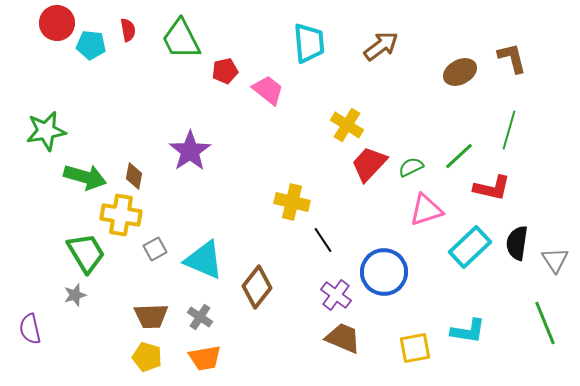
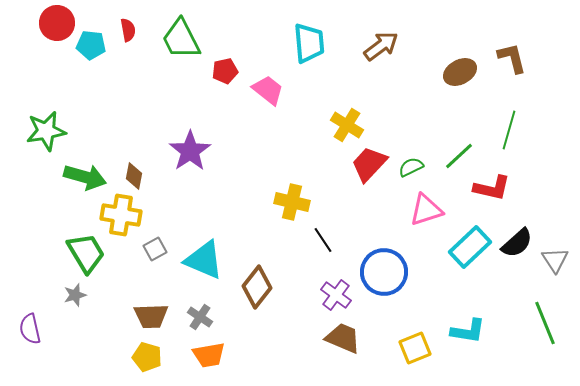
black semicircle at (517, 243): rotated 140 degrees counterclockwise
yellow square at (415, 348): rotated 12 degrees counterclockwise
orange trapezoid at (205, 358): moved 4 px right, 3 px up
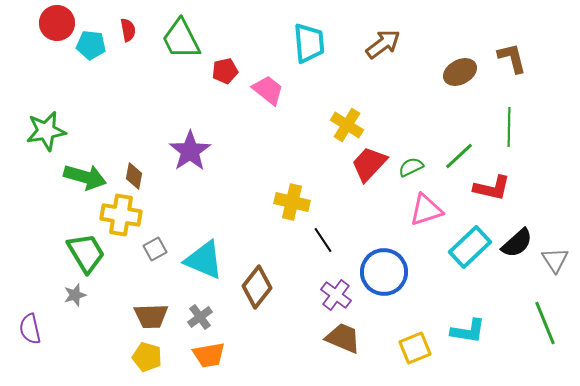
brown arrow at (381, 46): moved 2 px right, 2 px up
green line at (509, 130): moved 3 px up; rotated 15 degrees counterclockwise
gray cross at (200, 317): rotated 20 degrees clockwise
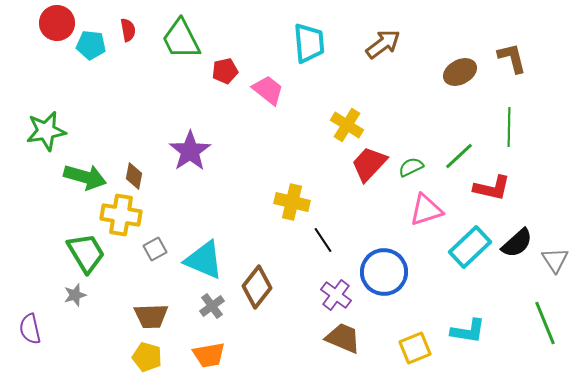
gray cross at (200, 317): moved 12 px right, 11 px up
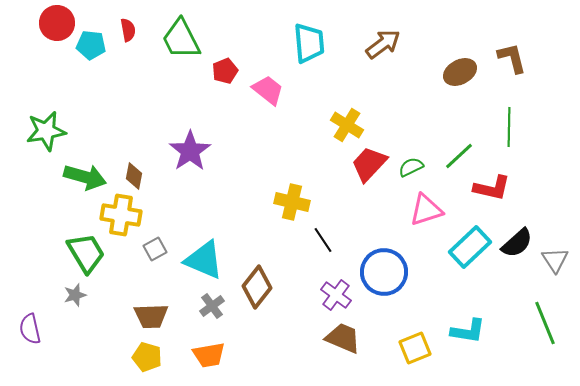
red pentagon at (225, 71): rotated 10 degrees counterclockwise
